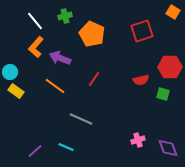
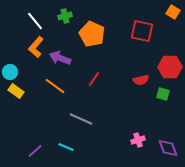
red square: rotated 30 degrees clockwise
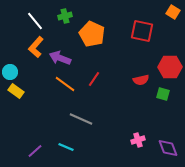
orange line: moved 10 px right, 2 px up
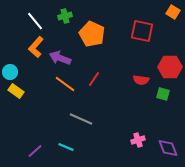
red semicircle: rotated 21 degrees clockwise
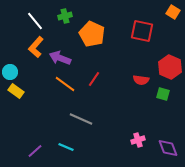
red hexagon: rotated 25 degrees clockwise
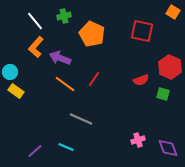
green cross: moved 1 px left
red semicircle: rotated 28 degrees counterclockwise
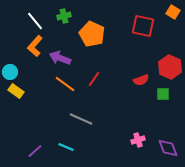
red square: moved 1 px right, 5 px up
orange L-shape: moved 1 px left, 1 px up
green square: rotated 16 degrees counterclockwise
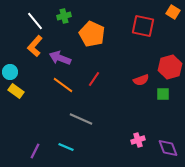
red hexagon: rotated 20 degrees clockwise
orange line: moved 2 px left, 1 px down
purple line: rotated 21 degrees counterclockwise
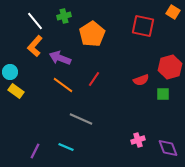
orange pentagon: rotated 15 degrees clockwise
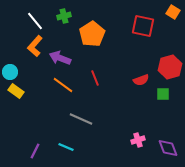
red line: moved 1 px right, 1 px up; rotated 56 degrees counterclockwise
